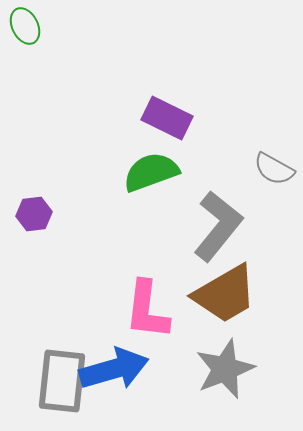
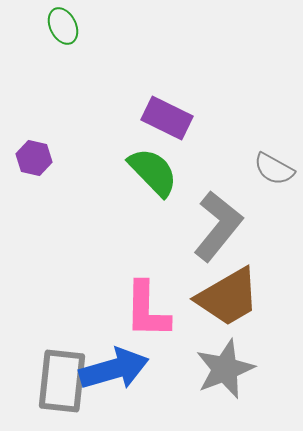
green ellipse: moved 38 px right
green semicircle: moved 2 px right; rotated 66 degrees clockwise
purple hexagon: moved 56 px up; rotated 20 degrees clockwise
brown trapezoid: moved 3 px right, 3 px down
pink L-shape: rotated 6 degrees counterclockwise
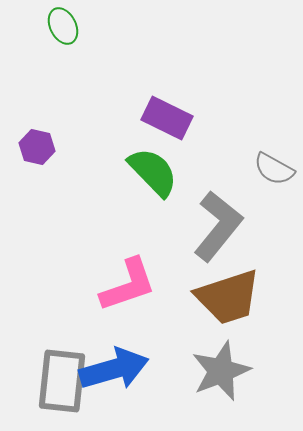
purple hexagon: moved 3 px right, 11 px up
brown trapezoid: rotated 12 degrees clockwise
pink L-shape: moved 19 px left, 25 px up; rotated 110 degrees counterclockwise
gray star: moved 4 px left, 2 px down
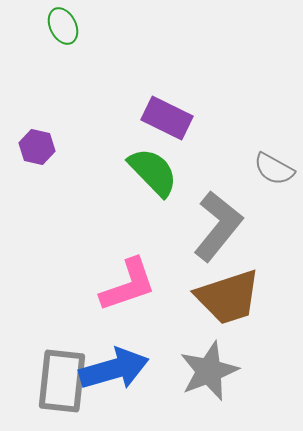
gray star: moved 12 px left
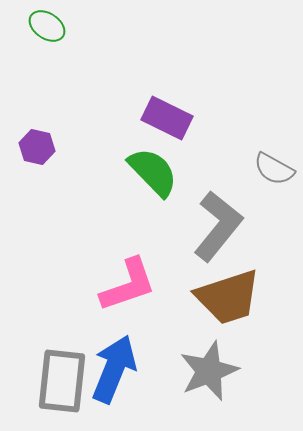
green ellipse: moved 16 px left; rotated 30 degrees counterclockwise
blue arrow: rotated 52 degrees counterclockwise
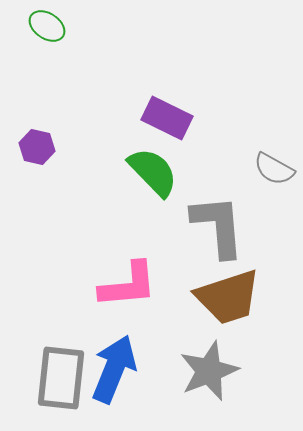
gray L-shape: rotated 44 degrees counterclockwise
pink L-shape: rotated 14 degrees clockwise
gray rectangle: moved 1 px left, 3 px up
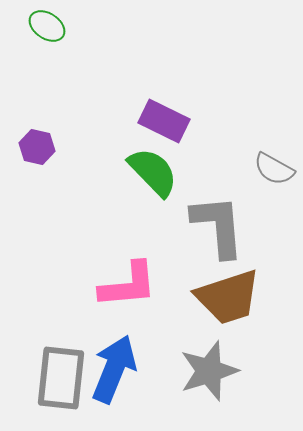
purple rectangle: moved 3 px left, 3 px down
gray star: rotated 4 degrees clockwise
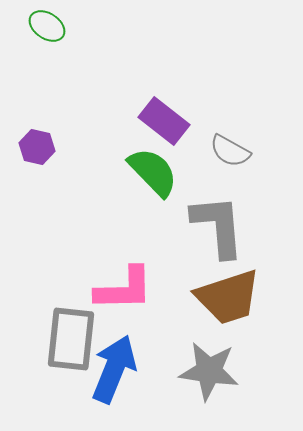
purple rectangle: rotated 12 degrees clockwise
gray semicircle: moved 44 px left, 18 px up
pink L-shape: moved 4 px left, 4 px down; rotated 4 degrees clockwise
gray star: rotated 26 degrees clockwise
gray rectangle: moved 10 px right, 39 px up
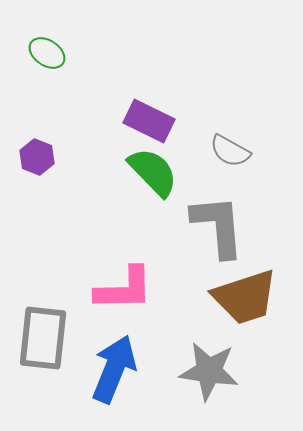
green ellipse: moved 27 px down
purple rectangle: moved 15 px left; rotated 12 degrees counterclockwise
purple hexagon: moved 10 px down; rotated 8 degrees clockwise
brown trapezoid: moved 17 px right
gray rectangle: moved 28 px left, 1 px up
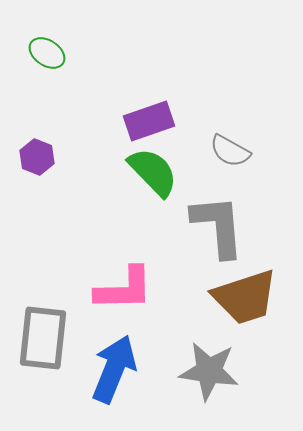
purple rectangle: rotated 45 degrees counterclockwise
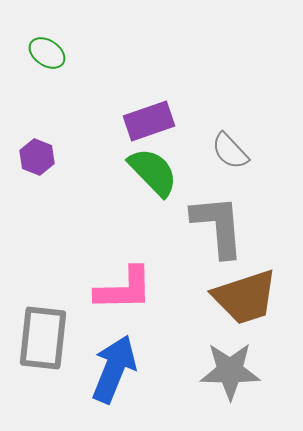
gray semicircle: rotated 18 degrees clockwise
gray star: moved 21 px right; rotated 8 degrees counterclockwise
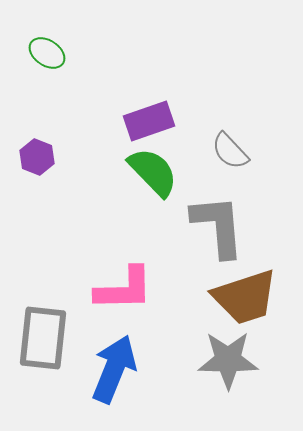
gray star: moved 2 px left, 11 px up
